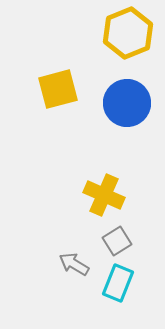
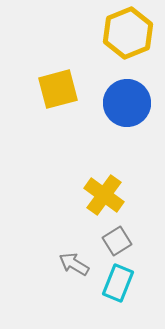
yellow cross: rotated 12 degrees clockwise
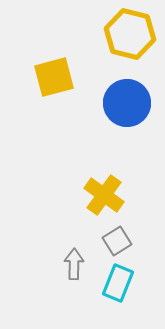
yellow hexagon: moved 2 px right, 1 px down; rotated 24 degrees counterclockwise
yellow square: moved 4 px left, 12 px up
gray arrow: rotated 60 degrees clockwise
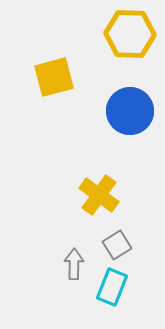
yellow hexagon: rotated 12 degrees counterclockwise
blue circle: moved 3 px right, 8 px down
yellow cross: moved 5 px left
gray square: moved 4 px down
cyan rectangle: moved 6 px left, 4 px down
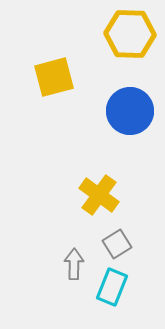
gray square: moved 1 px up
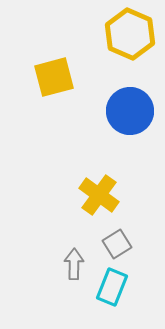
yellow hexagon: rotated 21 degrees clockwise
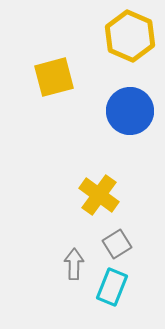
yellow hexagon: moved 2 px down
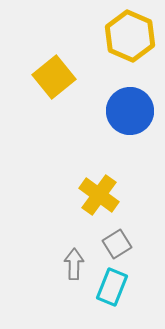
yellow square: rotated 24 degrees counterclockwise
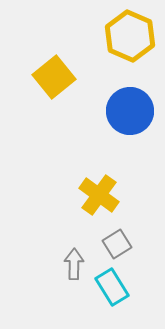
cyan rectangle: rotated 54 degrees counterclockwise
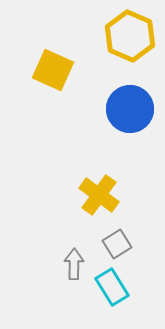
yellow square: moved 1 px left, 7 px up; rotated 27 degrees counterclockwise
blue circle: moved 2 px up
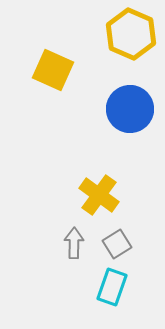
yellow hexagon: moved 1 px right, 2 px up
gray arrow: moved 21 px up
cyan rectangle: rotated 51 degrees clockwise
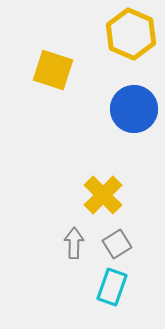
yellow square: rotated 6 degrees counterclockwise
blue circle: moved 4 px right
yellow cross: moved 4 px right; rotated 9 degrees clockwise
